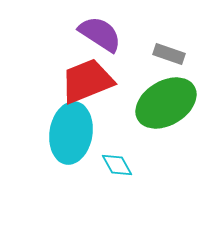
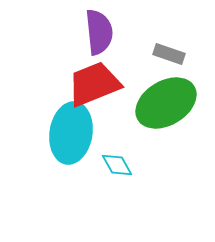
purple semicircle: moved 1 px left, 2 px up; rotated 51 degrees clockwise
red trapezoid: moved 7 px right, 3 px down
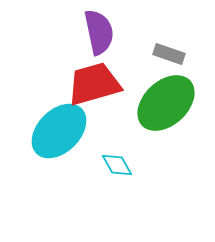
purple semicircle: rotated 6 degrees counterclockwise
red trapezoid: rotated 6 degrees clockwise
green ellipse: rotated 12 degrees counterclockwise
cyan ellipse: moved 12 px left, 2 px up; rotated 36 degrees clockwise
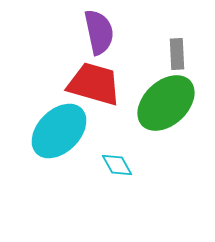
gray rectangle: moved 8 px right; rotated 68 degrees clockwise
red trapezoid: rotated 32 degrees clockwise
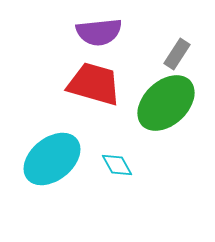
purple semicircle: rotated 96 degrees clockwise
gray rectangle: rotated 36 degrees clockwise
cyan ellipse: moved 7 px left, 28 px down; rotated 6 degrees clockwise
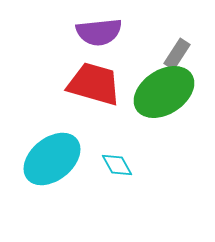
green ellipse: moved 2 px left, 11 px up; rotated 10 degrees clockwise
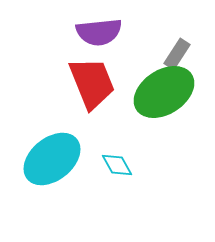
red trapezoid: moved 2 px left, 1 px up; rotated 52 degrees clockwise
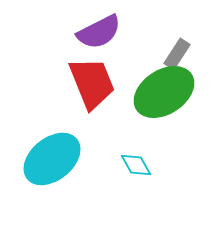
purple semicircle: rotated 21 degrees counterclockwise
cyan diamond: moved 19 px right
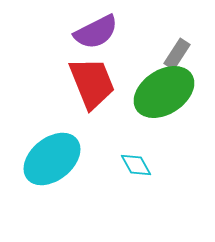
purple semicircle: moved 3 px left
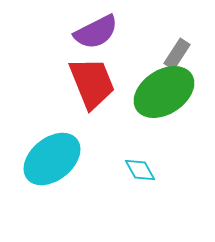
cyan diamond: moved 4 px right, 5 px down
